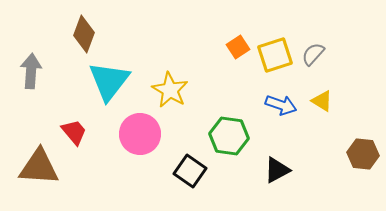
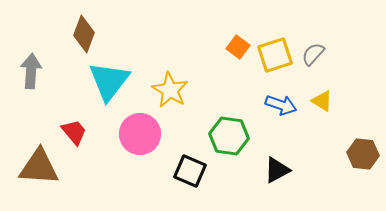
orange square: rotated 20 degrees counterclockwise
black square: rotated 12 degrees counterclockwise
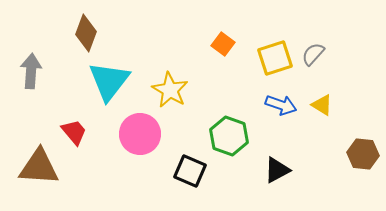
brown diamond: moved 2 px right, 1 px up
orange square: moved 15 px left, 3 px up
yellow square: moved 3 px down
yellow triangle: moved 4 px down
green hexagon: rotated 12 degrees clockwise
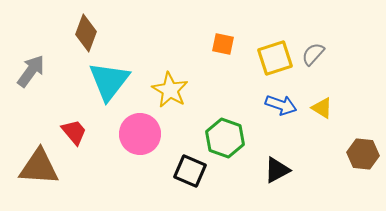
orange square: rotated 25 degrees counterclockwise
gray arrow: rotated 32 degrees clockwise
yellow triangle: moved 3 px down
green hexagon: moved 4 px left, 2 px down
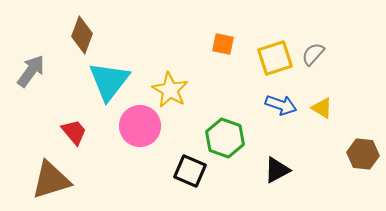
brown diamond: moved 4 px left, 2 px down
pink circle: moved 8 px up
brown triangle: moved 12 px right, 13 px down; rotated 21 degrees counterclockwise
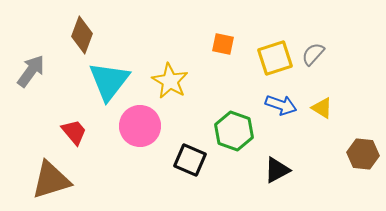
yellow star: moved 9 px up
green hexagon: moved 9 px right, 7 px up
black square: moved 11 px up
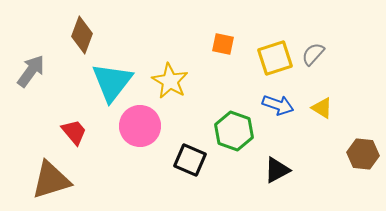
cyan triangle: moved 3 px right, 1 px down
blue arrow: moved 3 px left
